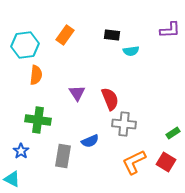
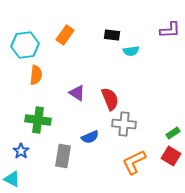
purple triangle: rotated 24 degrees counterclockwise
blue semicircle: moved 4 px up
red square: moved 5 px right, 6 px up
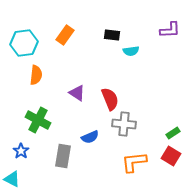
cyan hexagon: moved 1 px left, 2 px up
green cross: rotated 20 degrees clockwise
orange L-shape: rotated 20 degrees clockwise
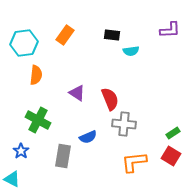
blue semicircle: moved 2 px left
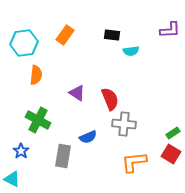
red square: moved 2 px up
